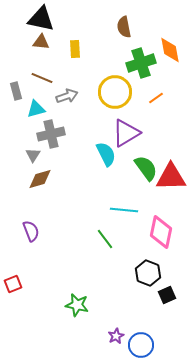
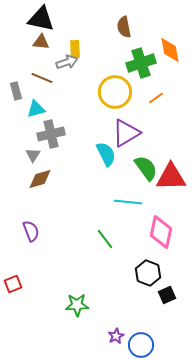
gray arrow: moved 34 px up
cyan line: moved 4 px right, 8 px up
green star: rotated 15 degrees counterclockwise
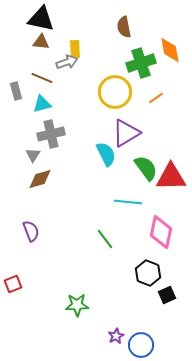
cyan triangle: moved 6 px right, 5 px up
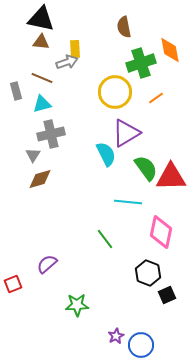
purple semicircle: moved 16 px right, 33 px down; rotated 110 degrees counterclockwise
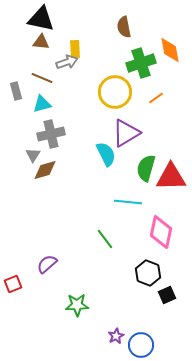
green semicircle: rotated 128 degrees counterclockwise
brown diamond: moved 5 px right, 9 px up
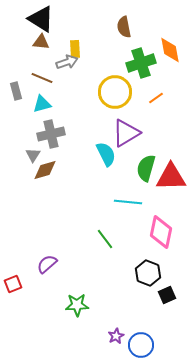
black triangle: rotated 20 degrees clockwise
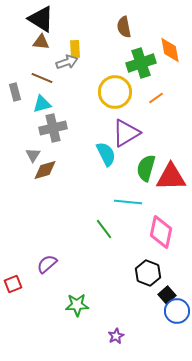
gray rectangle: moved 1 px left, 1 px down
gray cross: moved 2 px right, 6 px up
green line: moved 1 px left, 10 px up
black square: rotated 18 degrees counterclockwise
blue circle: moved 36 px right, 34 px up
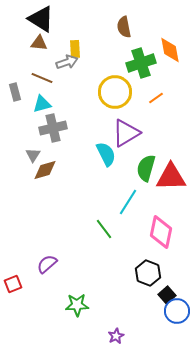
brown triangle: moved 2 px left, 1 px down
cyan line: rotated 64 degrees counterclockwise
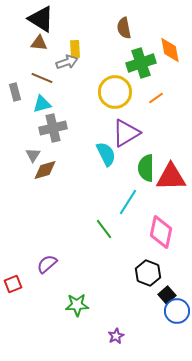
brown semicircle: moved 1 px down
green semicircle: rotated 16 degrees counterclockwise
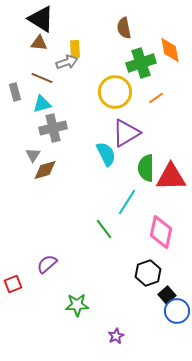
cyan line: moved 1 px left
black hexagon: rotated 20 degrees clockwise
